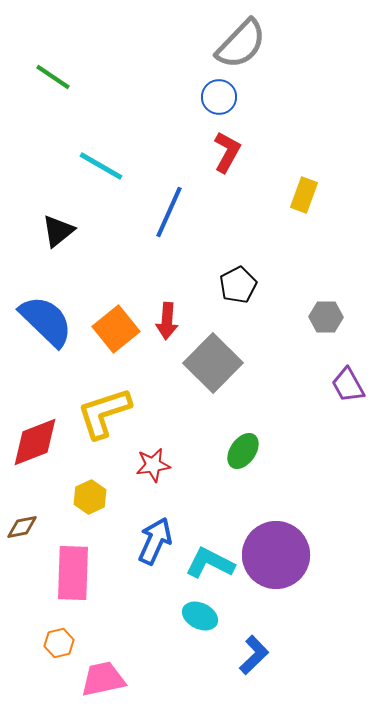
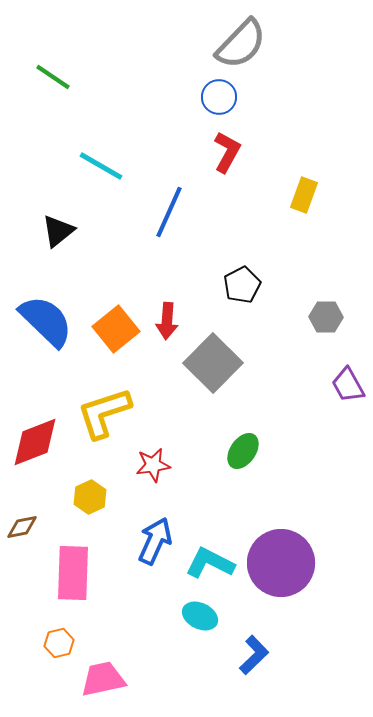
black pentagon: moved 4 px right
purple circle: moved 5 px right, 8 px down
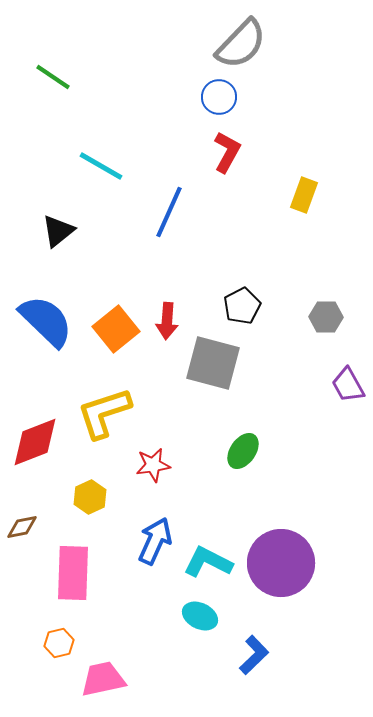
black pentagon: moved 21 px down
gray square: rotated 30 degrees counterclockwise
cyan L-shape: moved 2 px left, 1 px up
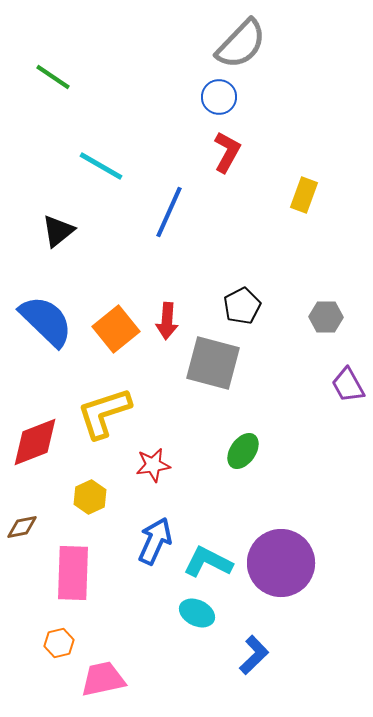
cyan ellipse: moved 3 px left, 3 px up
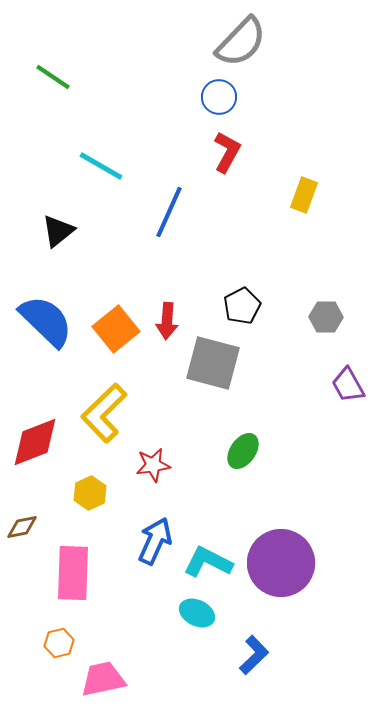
gray semicircle: moved 2 px up
yellow L-shape: rotated 26 degrees counterclockwise
yellow hexagon: moved 4 px up
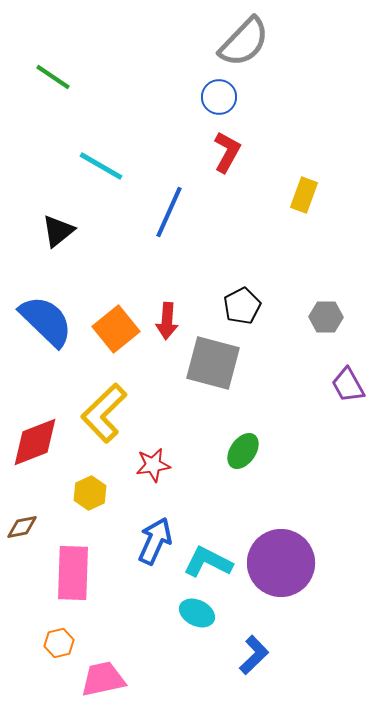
gray semicircle: moved 3 px right
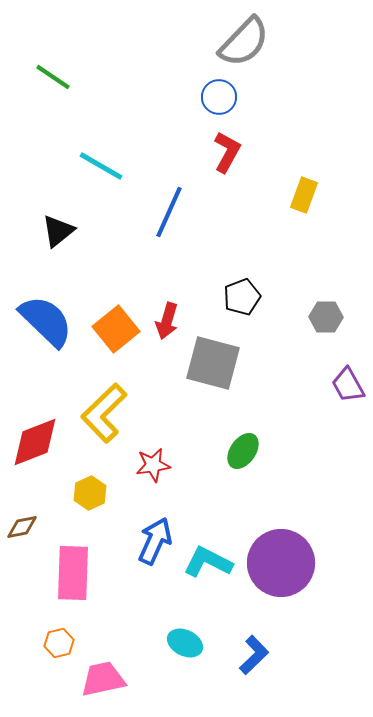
black pentagon: moved 9 px up; rotated 6 degrees clockwise
red arrow: rotated 12 degrees clockwise
cyan ellipse: moved 12 px left, 30 px down
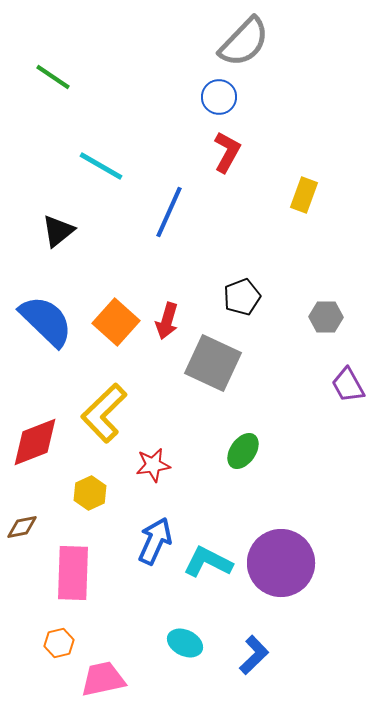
orange square: moved 7 px up; rotated 9 degrees counterclockwise
gray square: rotated 10 degrees clockwise
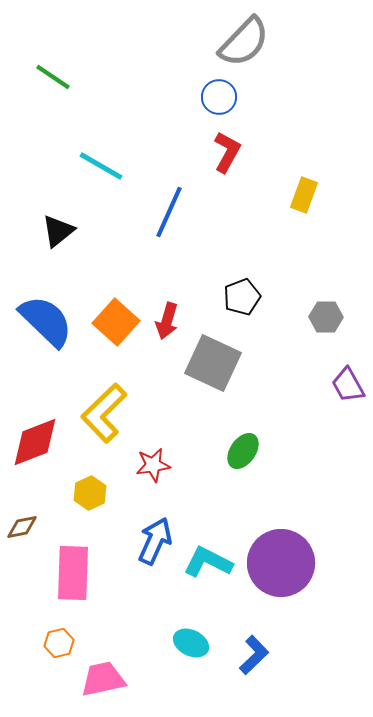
cyan ellipse: moved 6 px right
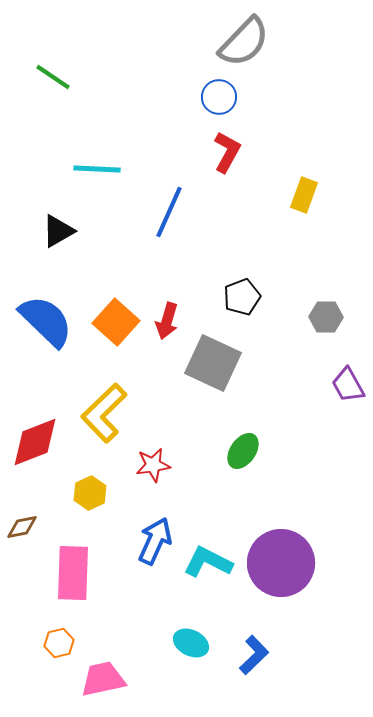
cyan line: moved 4 px left, 3 px down; rotated 27 degrees counterclockwise
black triangle: rotated 9 degrees clockwise
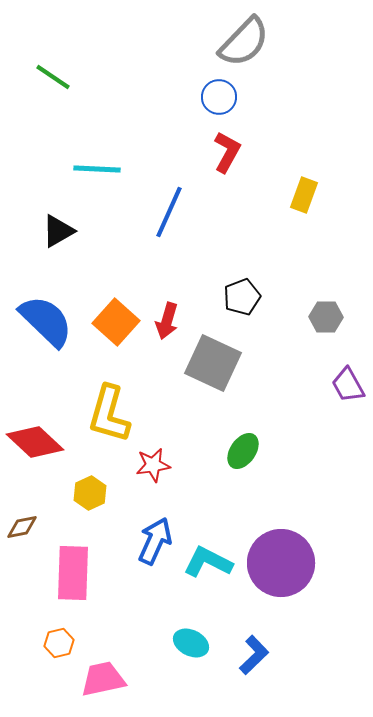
yellow L-shape: moved 5 px right, 1 px down; rotated 30 degrees counterclockwise
red diamond: rotated 64 degrees clockwise
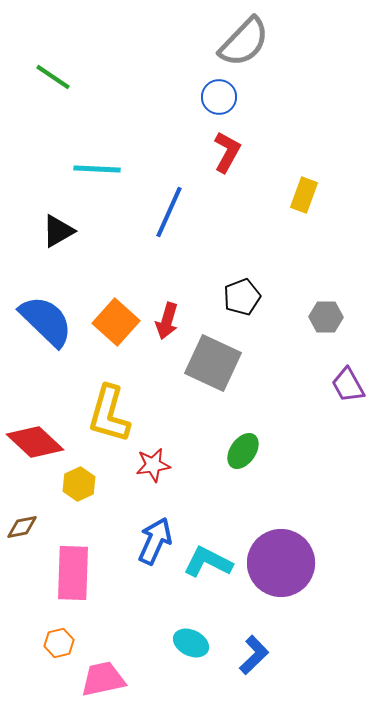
yellow hexagon: moved 11 px left, 9 px up
